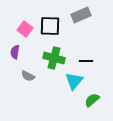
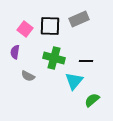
gray rectangle: moved 2 px left, 4 px down
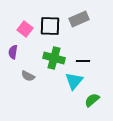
purple semicircle: moved 2 px left
black line: moved 3 px left
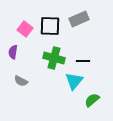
gray semicircle: moved 7 px left, 5 px down
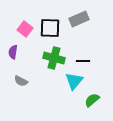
black square: moved 2 px down
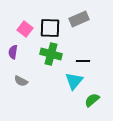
green cross: moved 3 px left, 4 px up
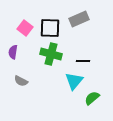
pink square: moved 1 px up
green semicircle: moved 2 px up
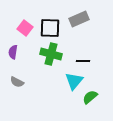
gray semicircle: moved 4 px left, 1 px down
green semicircle: moved 2 px left, 1 px up
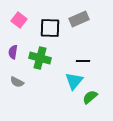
pink square: moved 6 px left, 8 px up
green cross: moved 11 px left, 4 px down
